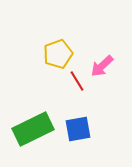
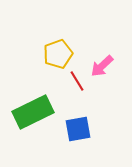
green rectangle: moved 17 px up
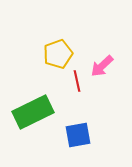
red line: rotated 20 degrees clockwise
blue square: moved 6 px down
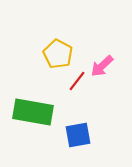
yellow pentagon: rotated 24 degrees counterclockwise
red line: rotated 50 degrees clockwise
green rectangle: rotated 36 degrees clockwise
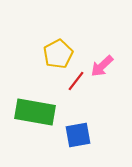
yellow pentagon: rotated 16 degrees clockwise
red line: moved 1 px left
green rectangle: moved 2 px right
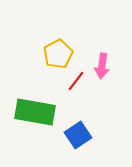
pink arrow: rotated 40 degrees counterclockwise
blue square: rotated 24 degrees counterclockwise
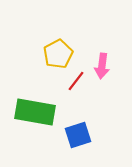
blue square: rotated 16 degrees clockwise
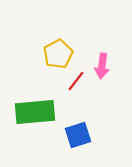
green rectangle: rotated 15 degrees counterclockwise
